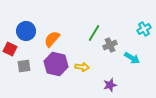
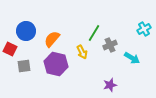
yellow arrow: moved 15 px up; rotated 56 degrees clockwise
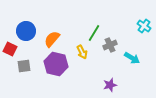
cyan cross: moved 3 px up; rotated 24 degrees counterclockwise
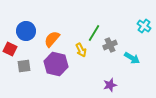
yellow arrow: moved 1 px left, 2 px up
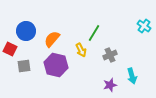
gray cross: moved 10 px down
cyan arrow: moved 18 px down; rotated 42 degrees clockwise
purple hexagon: moved 1 px down
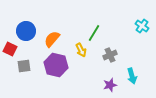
cyan cross: moved 2 px left
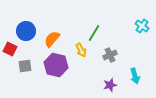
gray square: moved 1 px right
cyan arrow: moved 3 px right
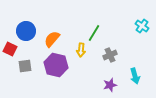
yellow arrow: rotated 32 degrees clockwise
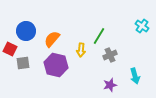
green line: moved 5 px right, 3 px down
gray square: moved 2 px left, 3 px up
